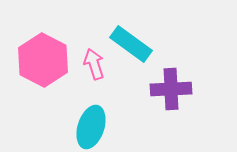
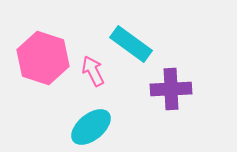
pink hexagon: moved 2 px up; rotated 9 degrees counterclockwise
pink arrow: moved 1 px left, 7 px down; rotated 8 degrees counterclockwise
cyan ellipse: rotated 33 degrees clockwise
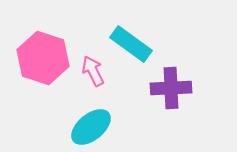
purple cross: moved 1 px up
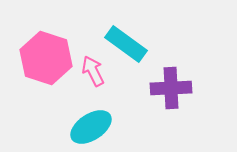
cyan rectangle: moved 5 px left
pink hexagon: moved 3 px right
cyan ellipse: rotated 6 degrees clockwise
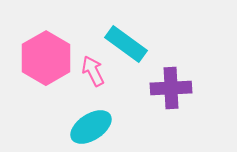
pink hexagon: rotated 12 degrees clockwise
